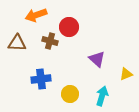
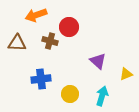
purple triangle: moved 1 px right, 2 px down
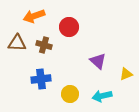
orange arrow: moved 2 px left, 1 px down
brown cross: moved 6 px left, 4 px down
cyan arrow: rotated 120 degrees counterclockwise
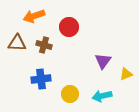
purple triangle: moved 5 px right; rotated 24 degrees clockwise
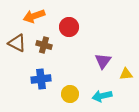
brown triangle: rotated 24 degrees clockwise
yellow triangle: rotated 16 degrees clockwise
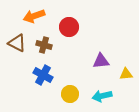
purple triangle: moved 2 px left; rotated 48 degrees clockwise
blue cross: moved 2 px right, 4 px up; rotated 36 degrees clockwise
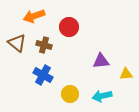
brown triangle: rotated 12 degrees clockwise
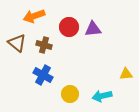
purple triangle: moved 8 px left, 32 px up
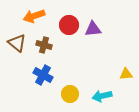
red circle: moved 2 px up
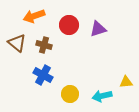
purple triangle: moved 5 px right; rotated 12 degrees counterclockwise
yellow triangle: moved 8 px down
